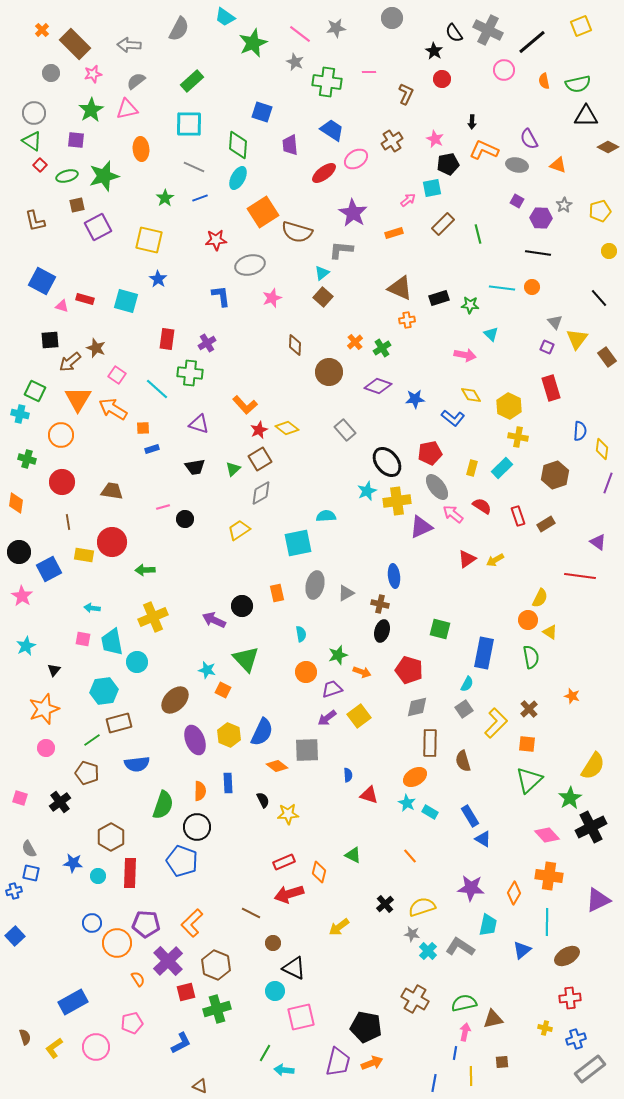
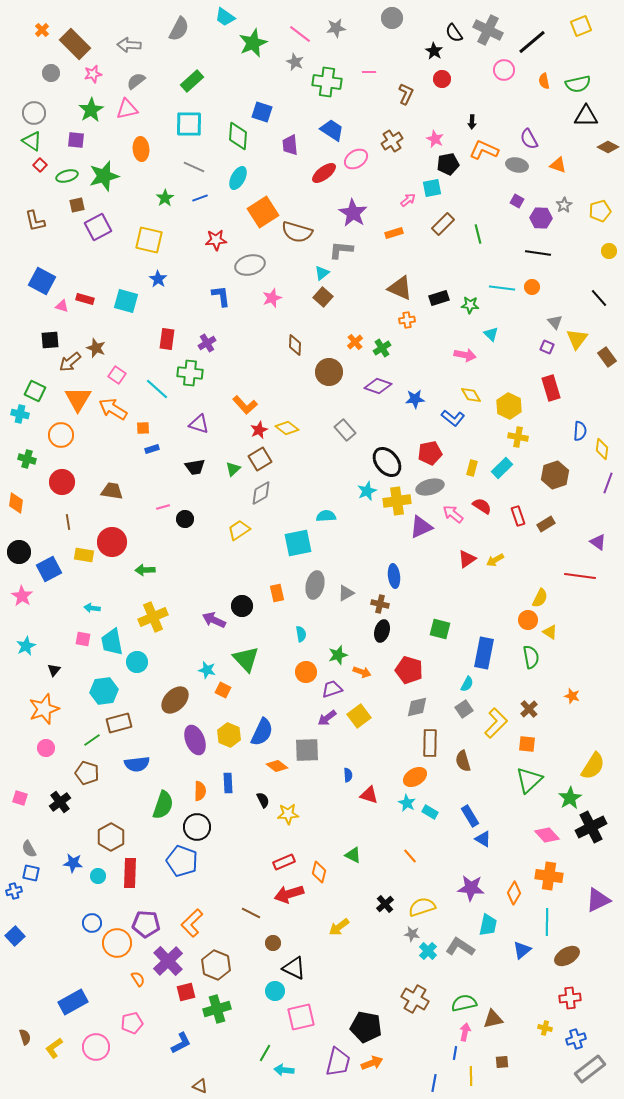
green diamond at (238, 145): moved 9 px up
gray ellipse at (437, 487): moved 7 px left; rotated 68 degrees counterclockwise
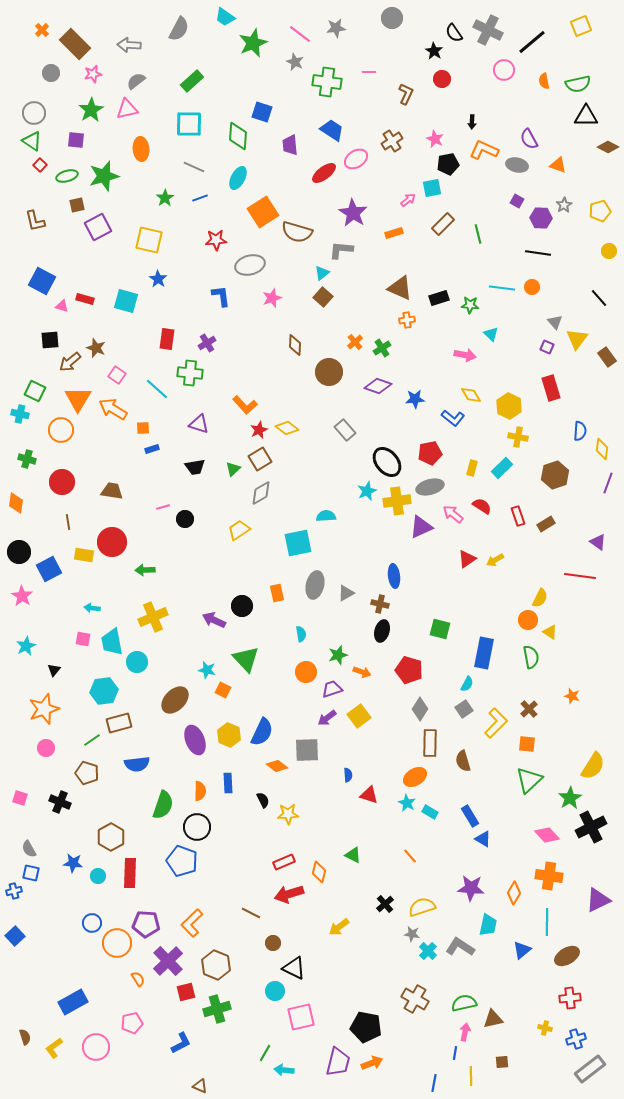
orange circle at (61, 435): moved 5 px up
gray diamond at (417, 707): moved 3 px right, 2 px down; rotated 45 degrees counterclockwise
black cross at (60, 802): rotated 30 degrees counterclockwise
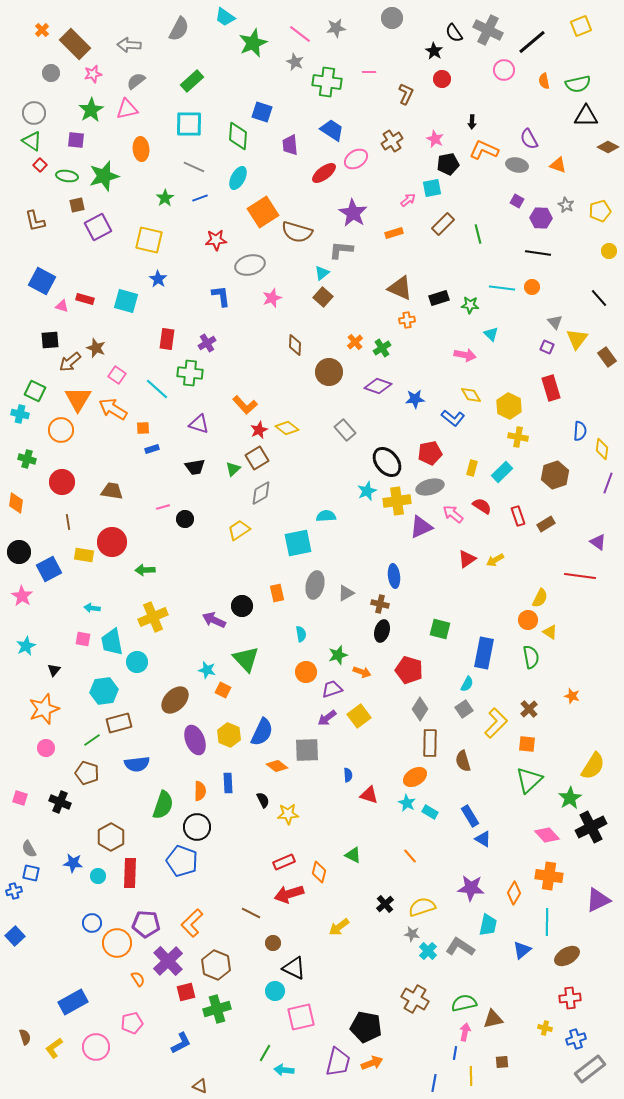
green ellipse at (67, 176): rotated 25 degrees clockwise
gray star at (564, 205): moved 2 px right; rotated 14 degrees counterclockwise
brown square at (260, 459): moved 3 px left, 1 px up
cyan rectangle at (502, 468): moved 4 px down
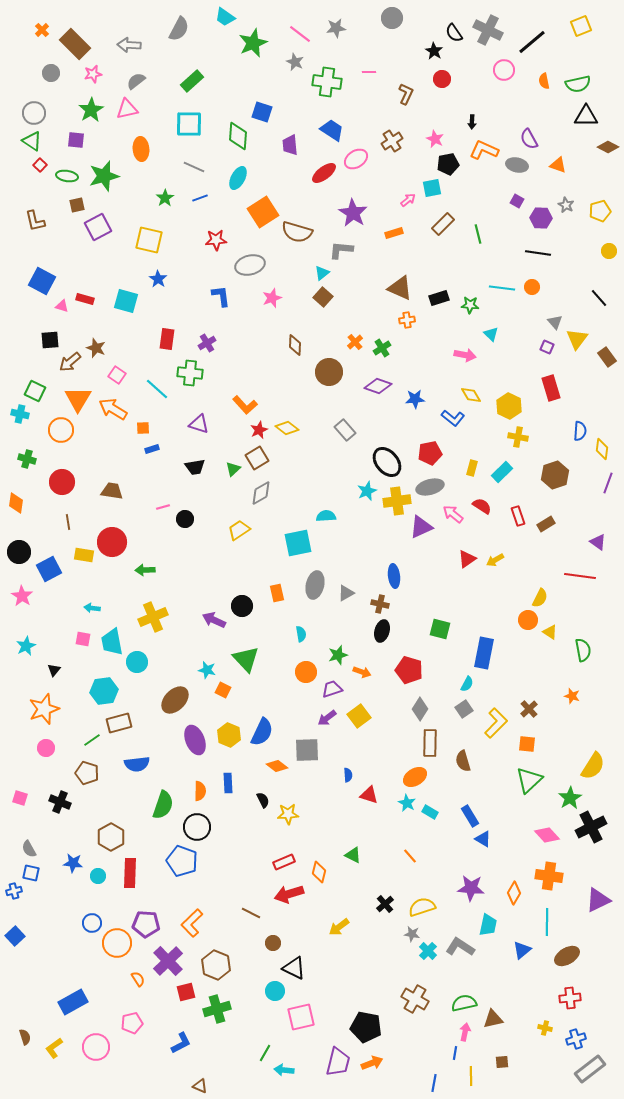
green semicircle at (531, 657): moved 52 px right, 7 px up
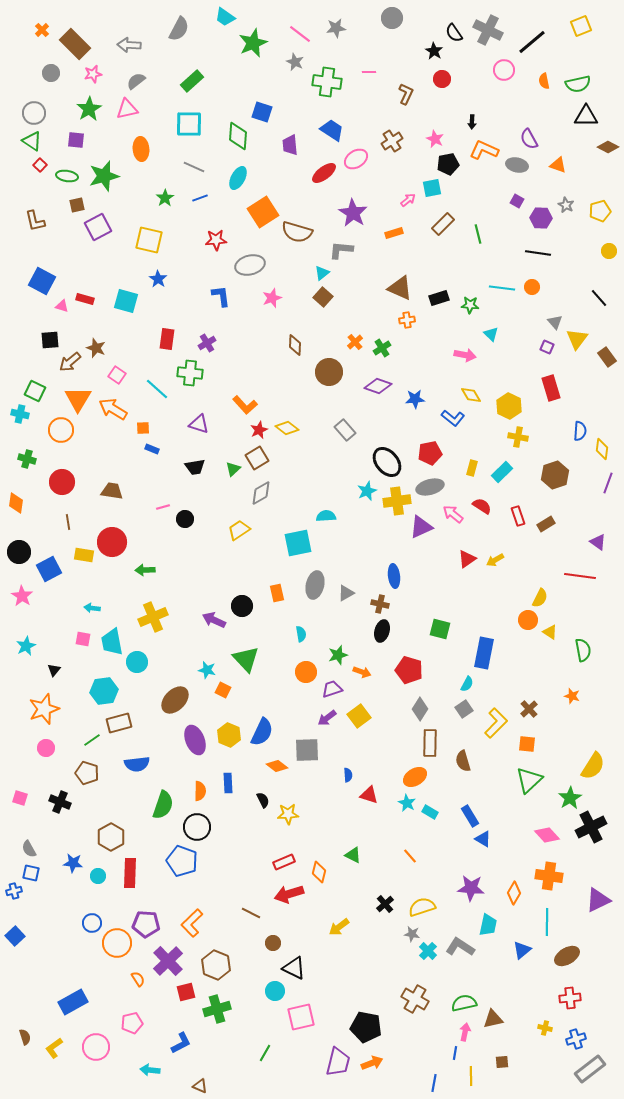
green star at (91, 110): moved 2 px left, 1 px up
blue rectangle at (152, 449): rotated 40 degrees clockwise
cyan arrow at (284, 1070): moved 134 px left
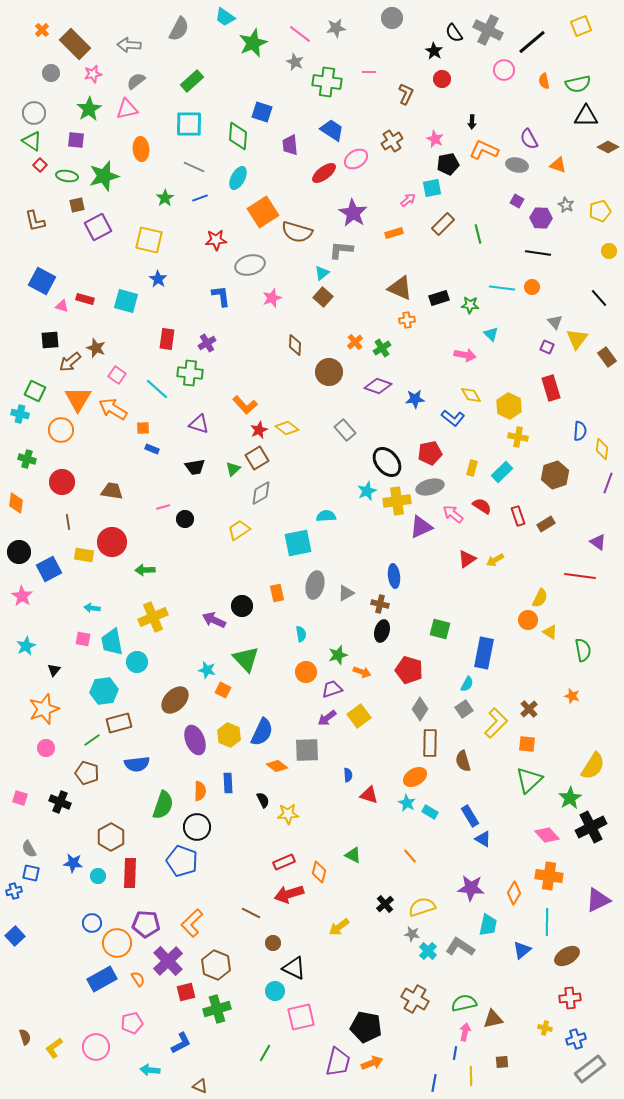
blue rectangle at (73, 1002): moved 29 px right, 23 px up
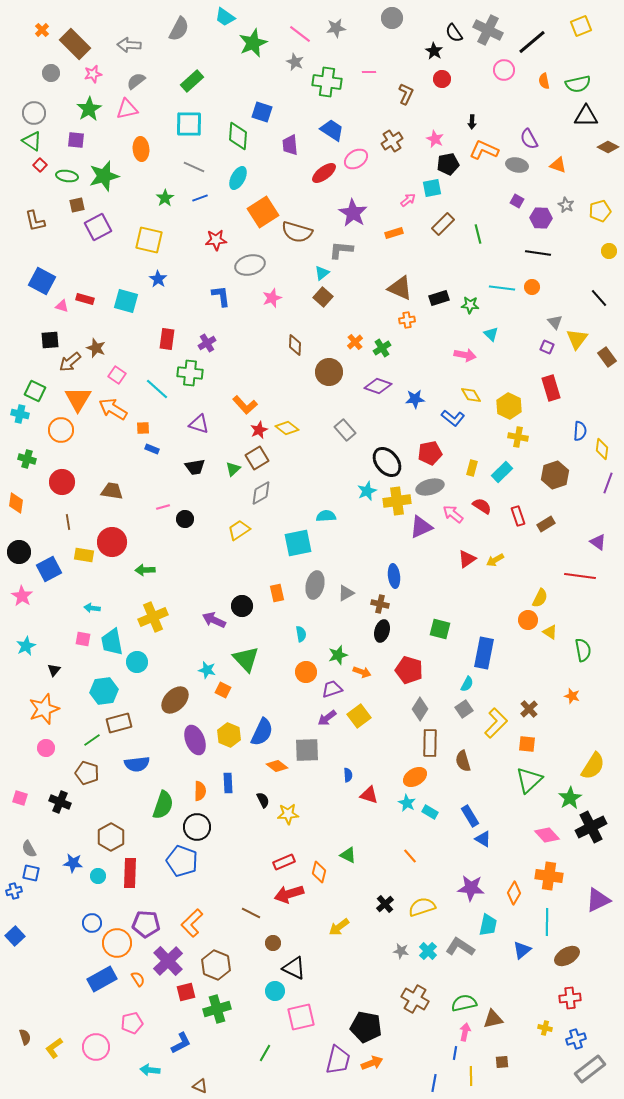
green triangle at (353, 855): moved 5 px left
gray star at (412, 934): moved 11 px left, 17 px down
purple trapezoid at (338, 1062): moved 2 px up
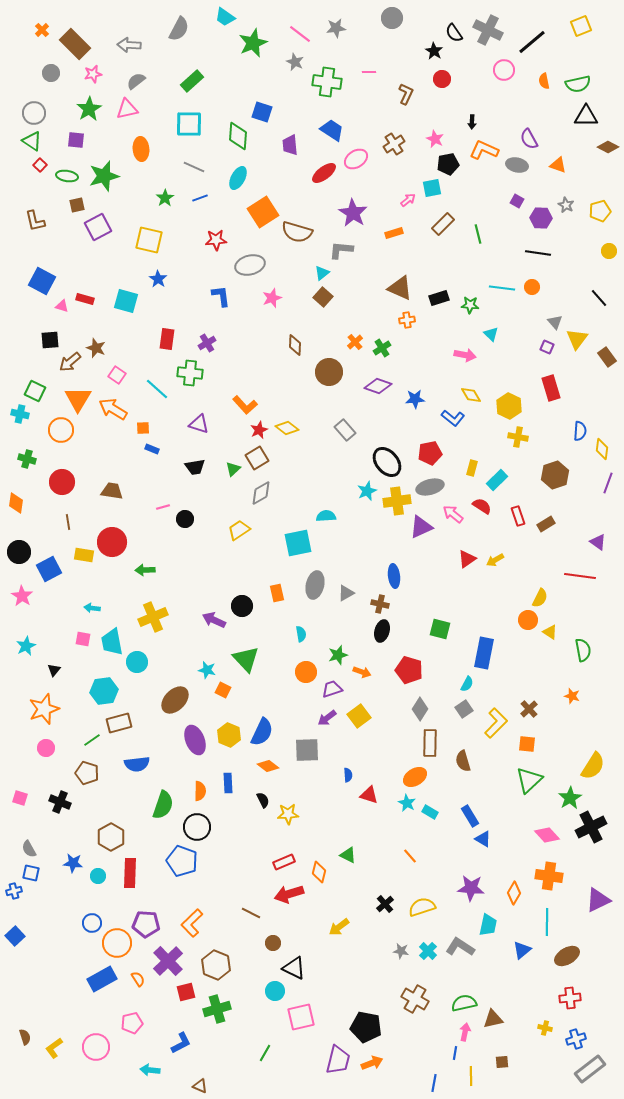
brown cross at (392, 141): moved 2 px right, 3 px down
cyan rectangle at (502, 472): moved 5 px left, 8 px down
orange diamond at (277, 766): moved 9 px left
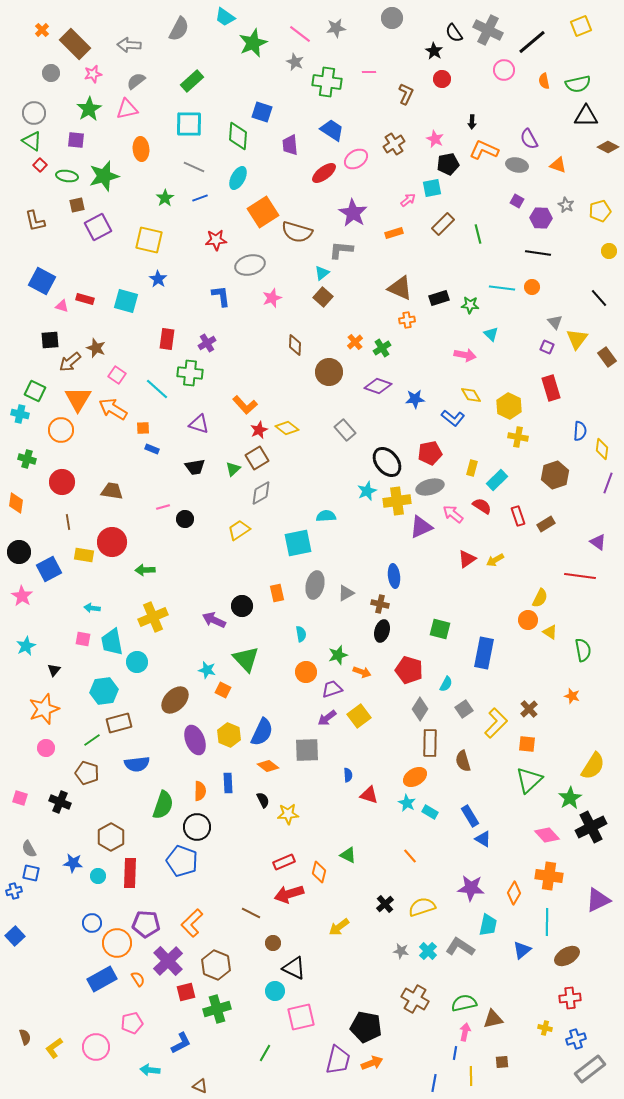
cyan semicircle at (467, 684): moved 21 px left
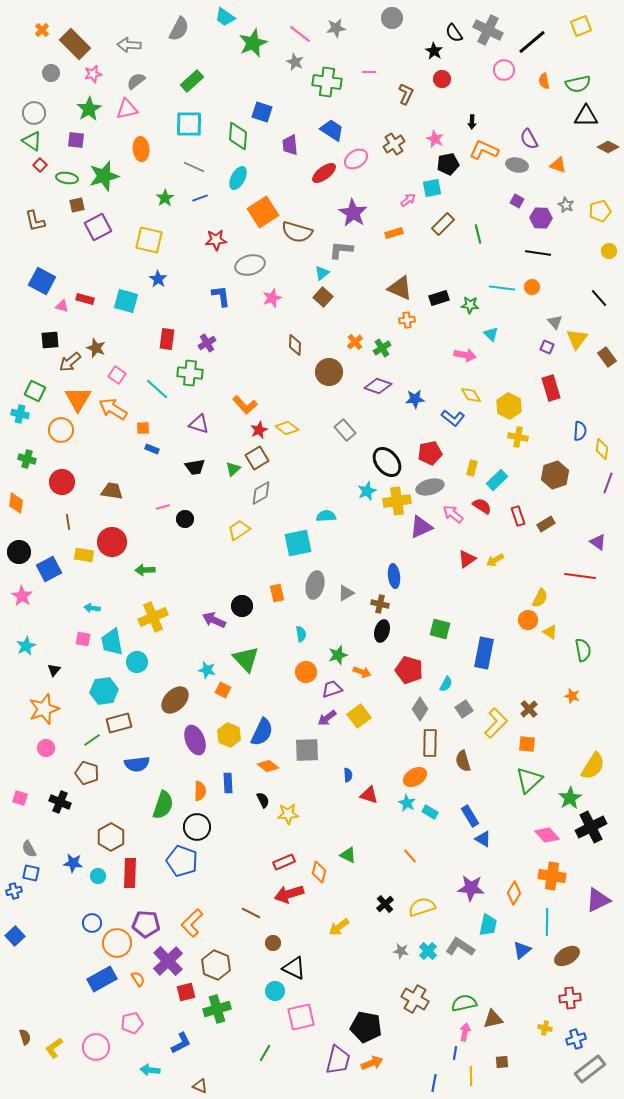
green ellipse at (67, 176): moved 2 px down
orange cross at (549, 876): moved 3 px right
